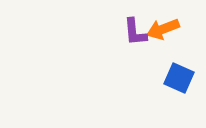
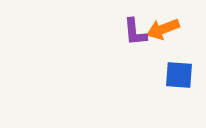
blue square: moved 3 px up; rotated 20 degrees counterclockwise
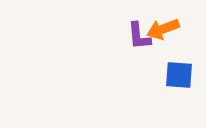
purple L-shape: moved 4 px right, 4 px down
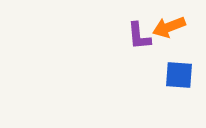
orange arrow: moved 6 px right, 2 px up
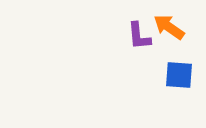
orange arrow: rotated 56 degrees clockwise
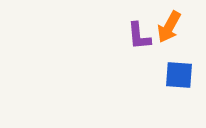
orange arrow: rotated 96 degrees counterclockwise
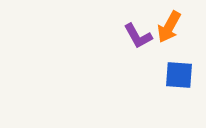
purple L-shape: moved 1 px left; rotated 24 degrees counterclockwise
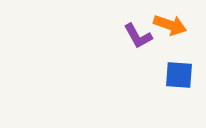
orange arrow: moved 1 px right, 2 px up; rotated 100 degrees counterclockwise
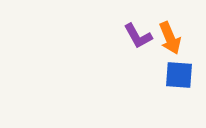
orange arrow: moved 13 px down; rotated 48 degrees clockwise
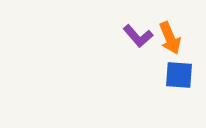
purple L-shape: rotated 12 degrees counterclockwise
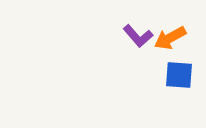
orange arrow: rotated 84 degrees clockwise
